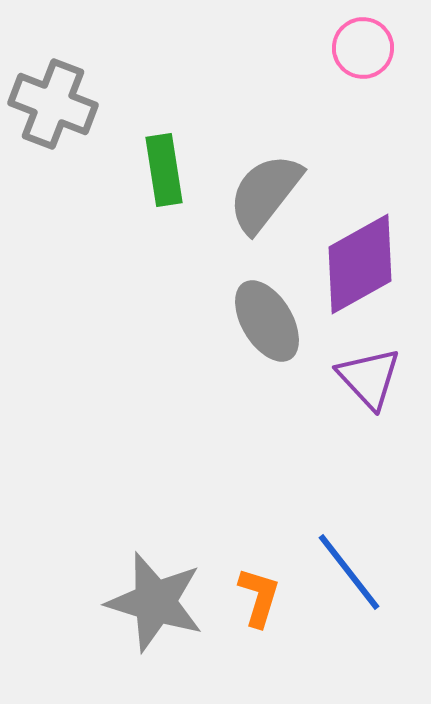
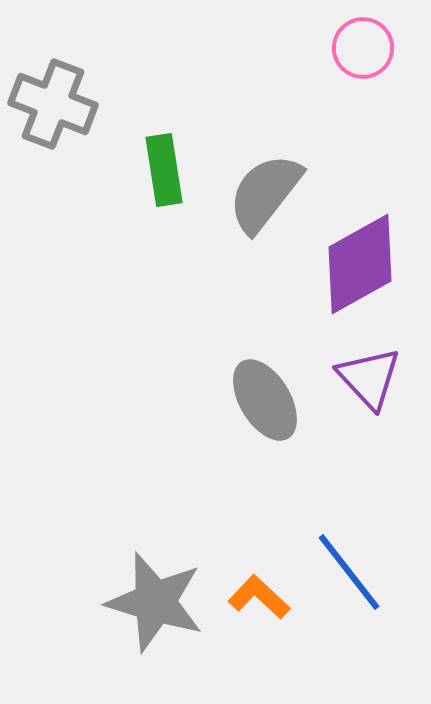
gray ellipse: moved 2 px left, 79 px down
orange L-shape: rotated 64 degrees counterclockwise
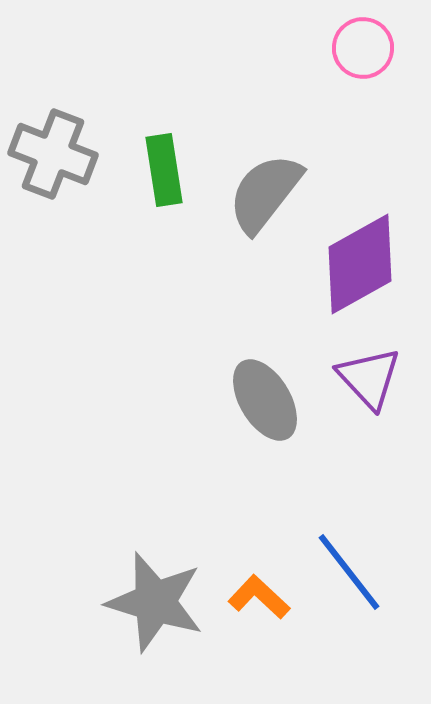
gray cross: moved 50 px down
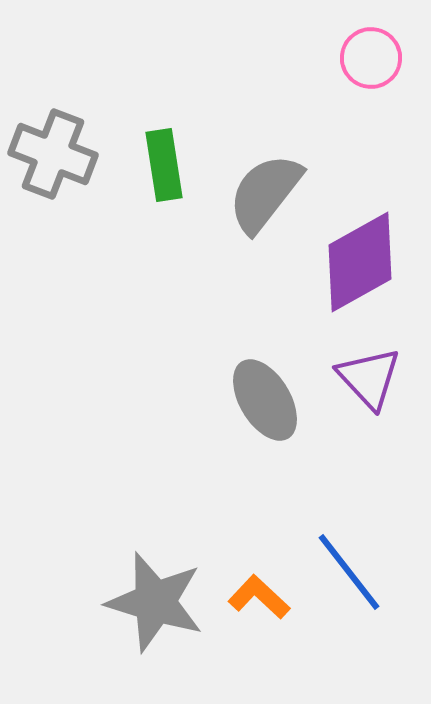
pink circle: moved 8 px right, 10 px down
green rectangle: moved 5 px up
purple diamond: moved 2 px up
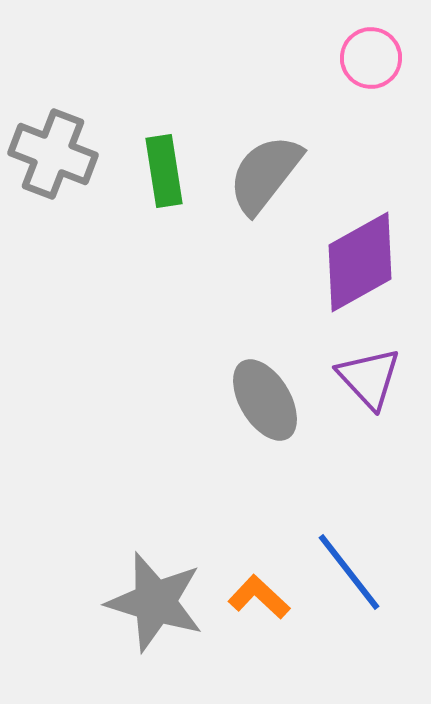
green rectangle: moved 6 px down
gray semicircle: moved 19 px up
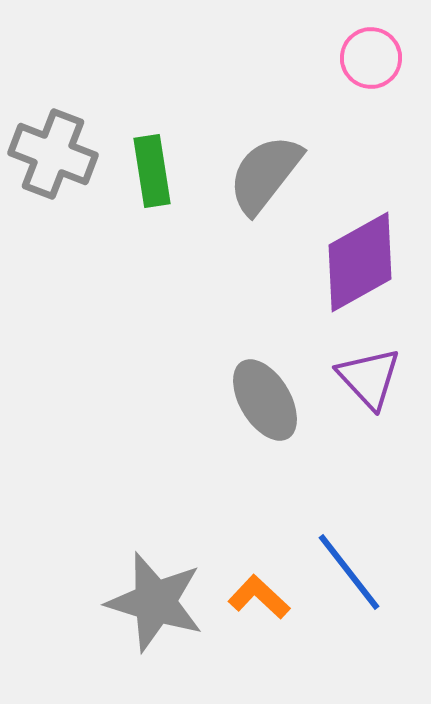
green rectangle: moved 12 px left
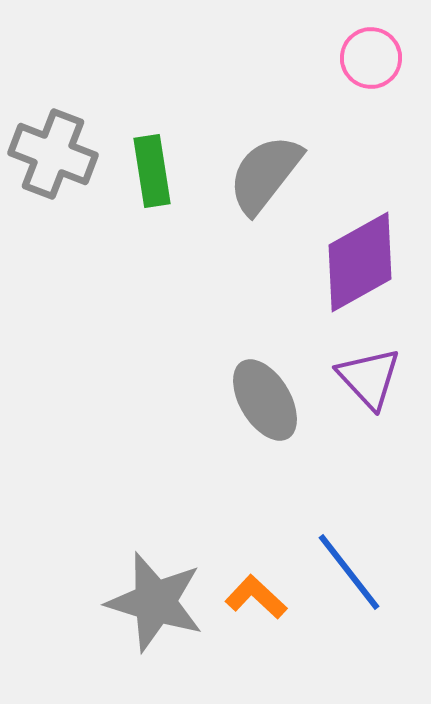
orange L-shape: moved 3 px left
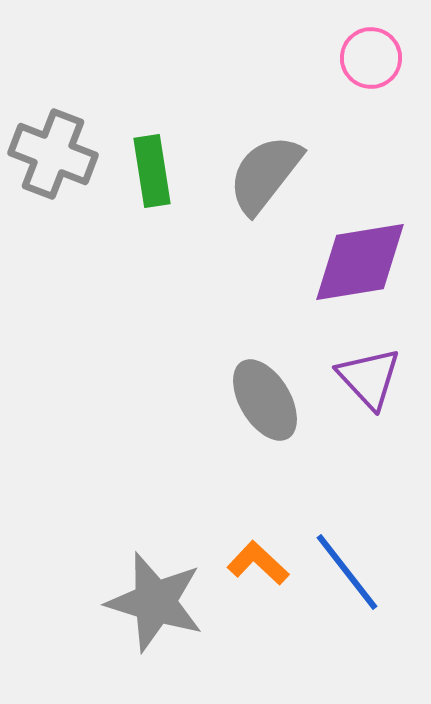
purple diamond: rotated 20 degrees clockwise
blue line: moved 2 px left
orange L-shape: moved 2 px right, 34 px up
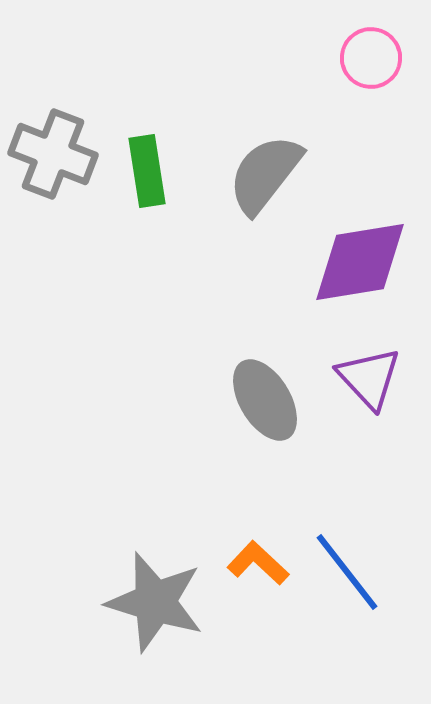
green rectangle: moved 5 px left
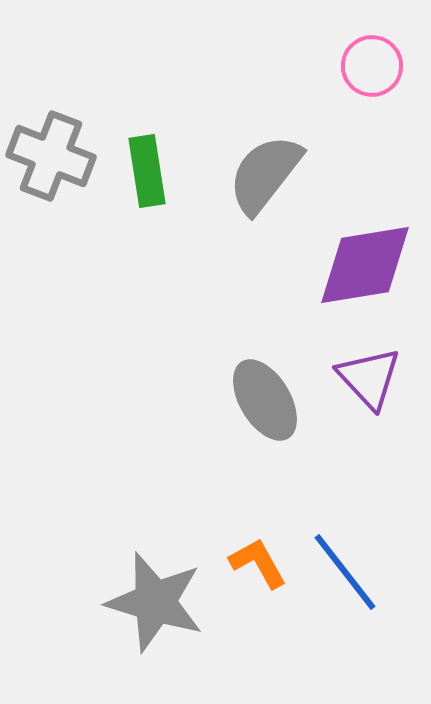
pink circle: moved 1 px right, 8 px down
gray cross: moved 2 px left, 2 px down
purple diamond: moved 5 px right, 3 px down
orange L-shape: rotated 18 degrees clockwise
blue line: moved 2 px left
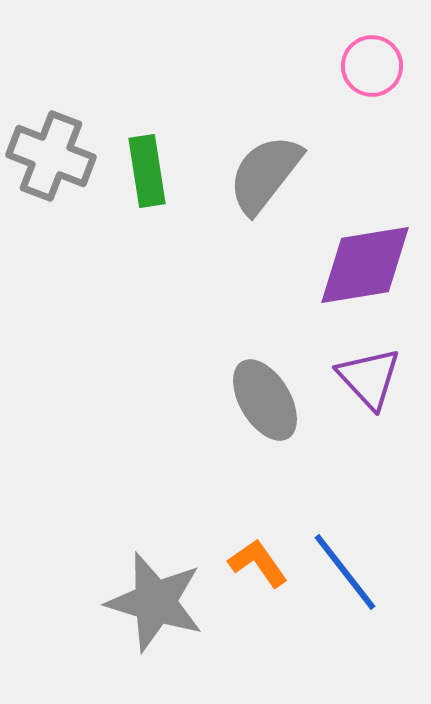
orange L-shape: rotated 6 degrees counterclockwise
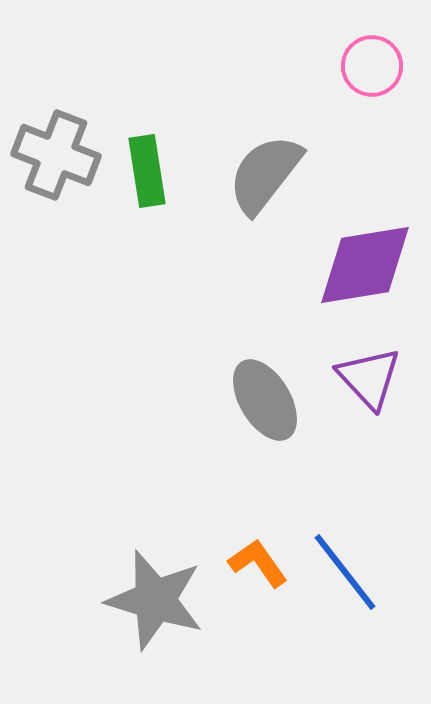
gray cross: moved 5 px right, 1 px up
gray star: moved 2 px up
